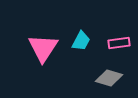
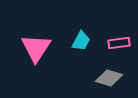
pink triangle: moved 7 px left
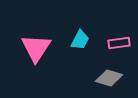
cyan trapezoid: moved 1 px left, 1 px up
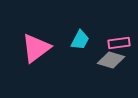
pink triangle: rotated 20 degrees clockwise
gray diamond: moved 2 px right, 18 px up
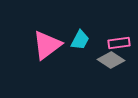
pink triangle: moved 11 px right, 3 px up
gray diamond: rotated 16 degrees clockwise
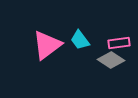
cyan trapezoid: rotated 115 degrees clockwise
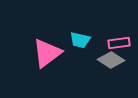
cyan trapezoid: rotated 40 degrees counterclockwise
pink triangle: moved 8 px down
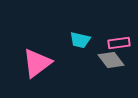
pink triangle: moved 10 px left, 10 px down
gray diamond: rotated 20 degrees clockwise
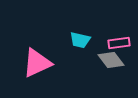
pink triangle: rotated 12 degrees clockwise
